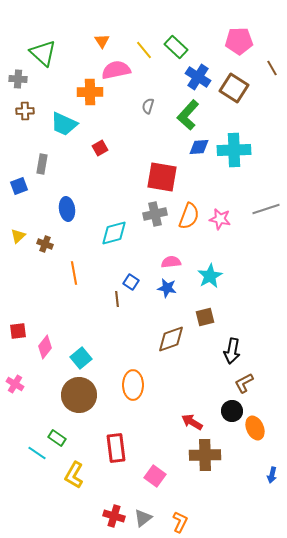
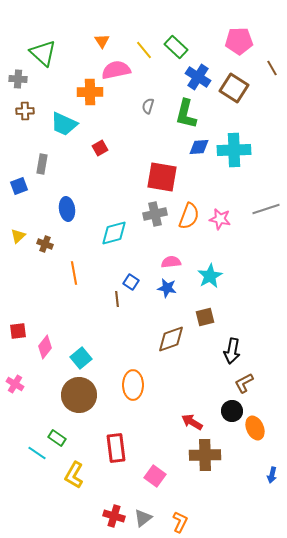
green L-shape at (188, 115): moved 2 px left, 1 px up; rotated 28 degrees counterclockwise
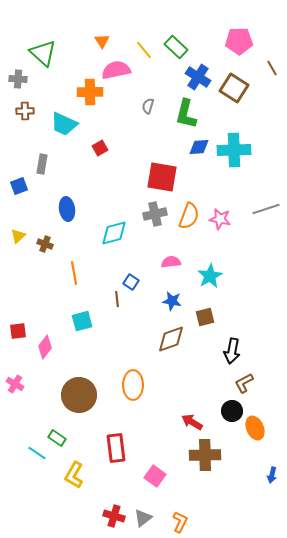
blue star at (167, 288): moved 5 px right, 13 px down
cyan square at (81, 358): moved 1 px right, 37 px up; rotated 25 degrees clockwise
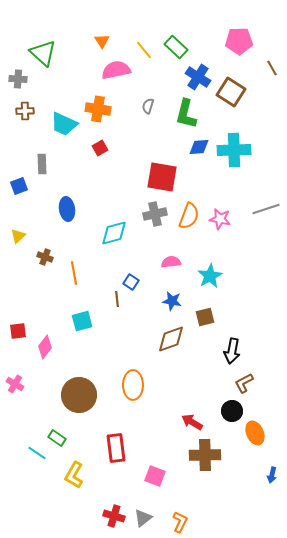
brown square at (234, 88): moved 3 px left, 4 px down
orange cross at (90, 92): moved 8 px right, 17 px down; rotated 10 degrees clockwise
gray rectangle at (42, 164): rotated 12 degrees counterclockwise
brown cross at (45, 244): moved 13 px down
orange ellipse at (255, 428): moved 5 px down
pink square at (155, 476): rotated 15 degrees counterclockwise
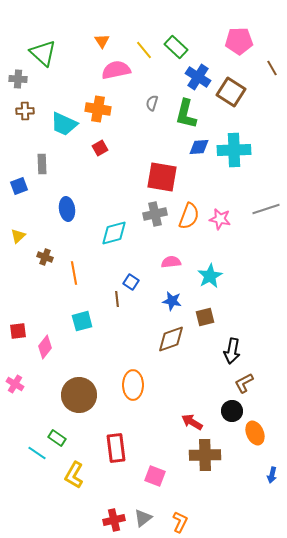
gray semicircle at (148, 106): moved 4 px right, 3 px up
red cross at (114, 516): moved 4 px down; rotated 30 degrees counterclockwise
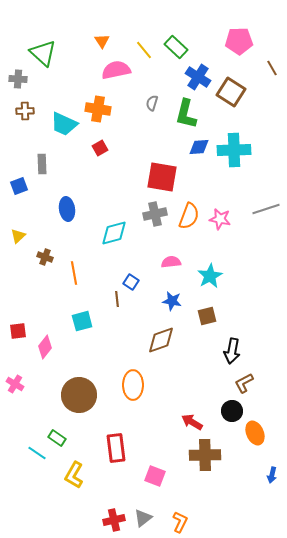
brown square at (205, 317): moved 2 px right, 1 px up
brown diamond at (171, 339): moved 10 px left, 1 px down
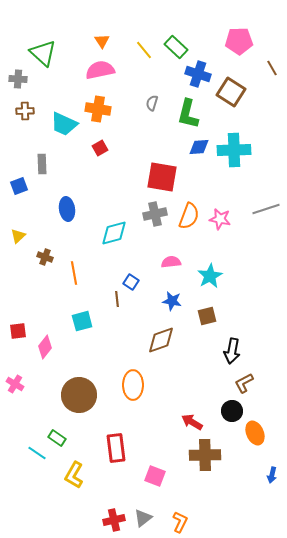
pink semicircle at (116, 70): moved 16 px left
blue cross at (198, 77): moved 3 px up; rotated 15 degrees counterclockwise
green L-shape at (186, 114): moved 2 px right
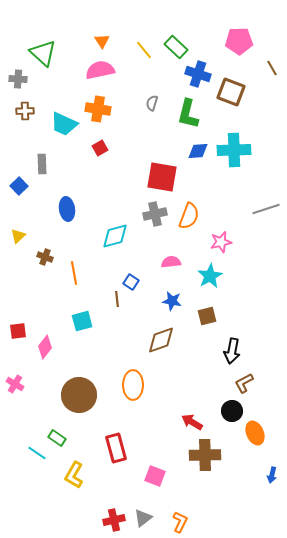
brown square at (231, 92): rotated 12 degrees counterclockwise
blue diamond at (199, 147): moved 1 px left, 4 px down
blue square at (19, 186): rotated 24 degrees counterclockwise
pink star at (220, 219): moved 1 px right, 23 px down; rotated 25 degrees counterclockwise
cyan diamond at (114, 233): moved 1 px right, 3 px down
red rectangle at (116, 448): rotated 8 degrees counterclockwise
